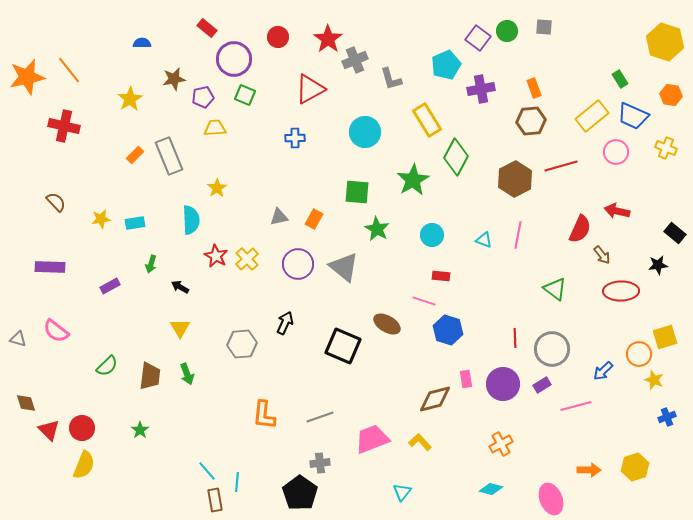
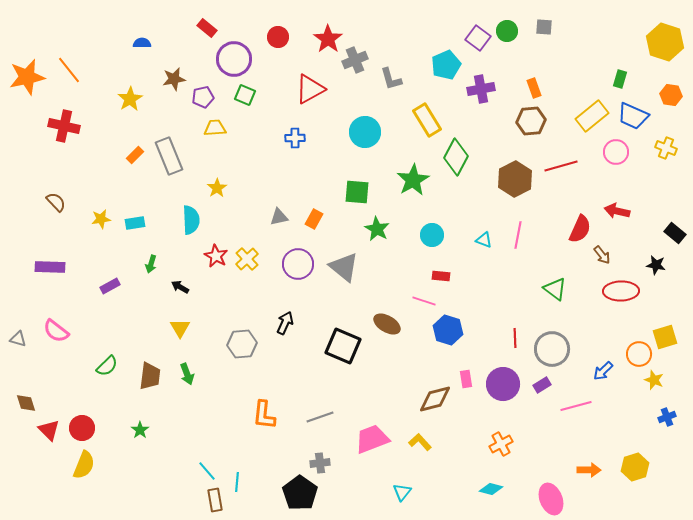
green rectangle at (620, 79): rotated 48 degrees clockwise
black star at (658, 265): moved 2 px left; rotated 18 degrees clockwise
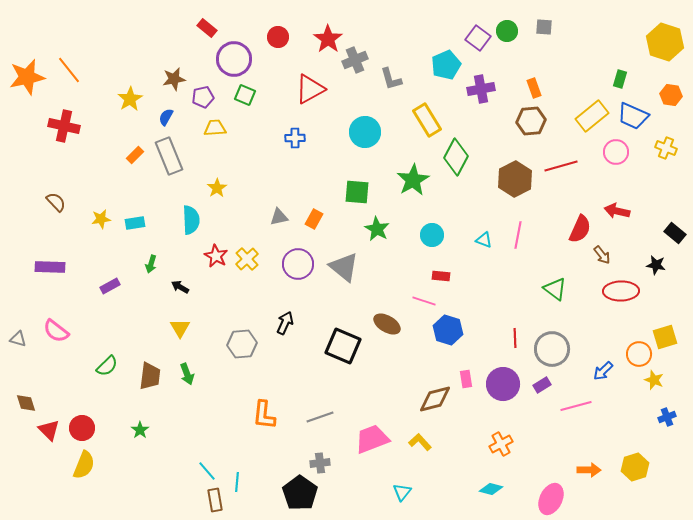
blue semicircle at (142, 43): moved 24 px right, 74 px down; rotated 60 degrees counterclockwise
pink ellipse at (551, 499): rotated 48 degrees clockwise
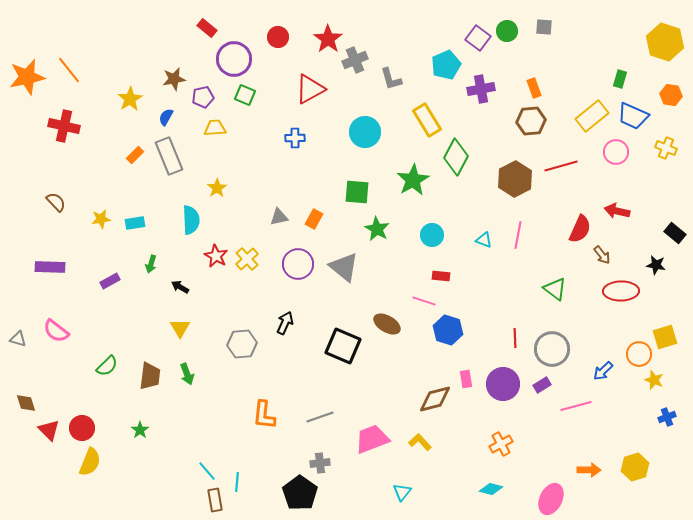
purple rectangle at (110, 286): moved 5 px up
yellow semicircle at (84, 465): moved 6 px right, 3 px up
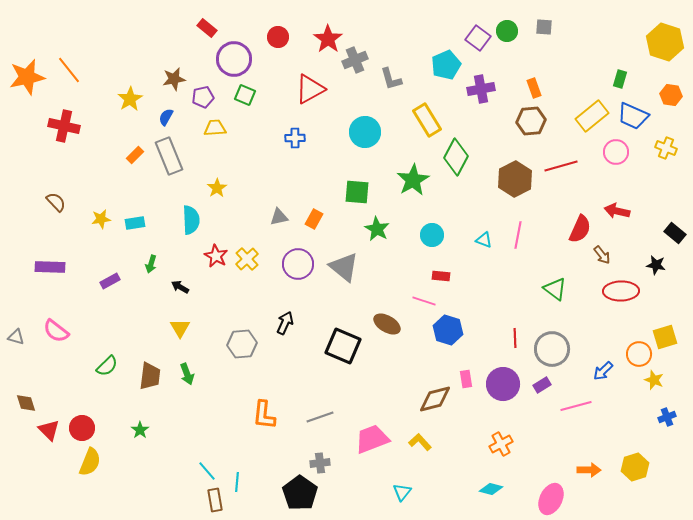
gray triangle at (18, 339): moved 2 px left, 2 px up
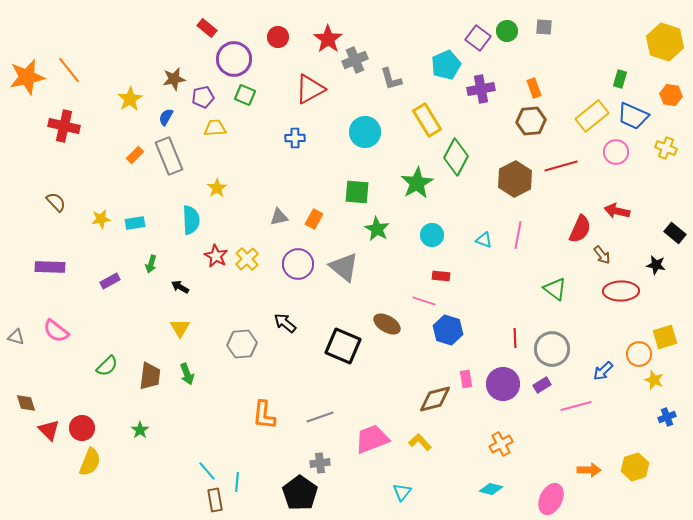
green star at (413, 180): moved 4 px right, 3 px down
black arrow at (285, 323): rotated 75 degrees counterclockwise
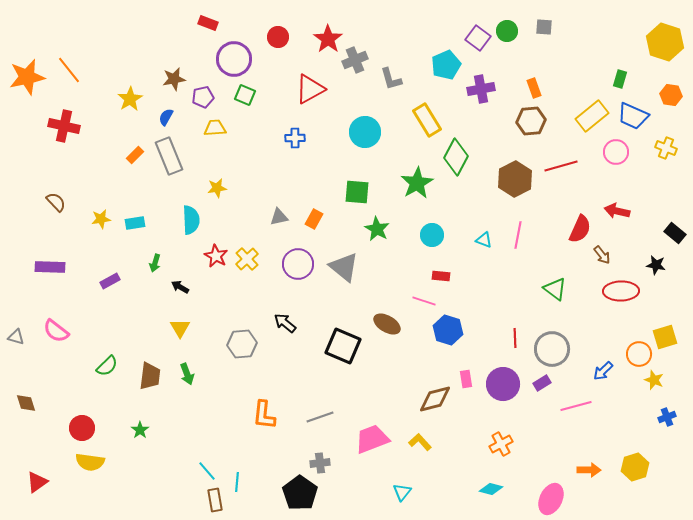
red rectangle at (207, 28): moved 1 px right, 5 px up; rotated 18 degrees counterclockwise
yellow star at (217, 188): rotated 24 degrees clockwise
green arrow at (151, 264): moved 4 px right, 1 px up
purple rectangle at (542, 385): moved 2 px up
red triangle at (49, 430): moved 12 px left, 52 px down; rotated 40 degrees clockwise
yellow semicircle at (90, 462): rotated 76 degrees clockwise
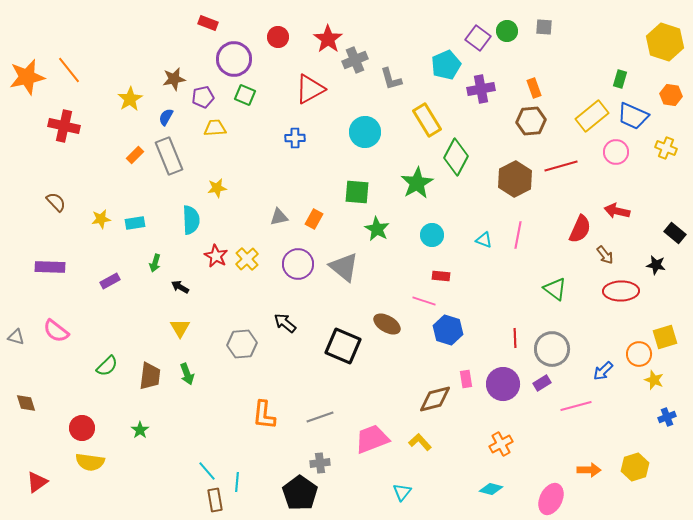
brown arrow at (602, 255): moved 3 px right
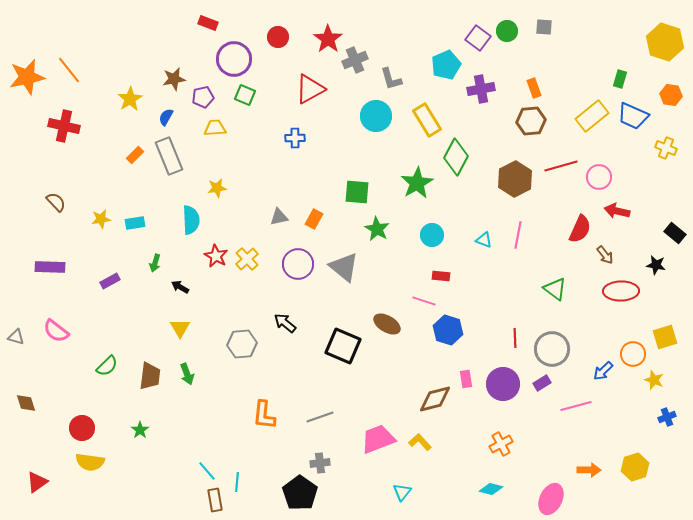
cyan circle at (365, 132): moved 11 px right, 16 px up
pink circle at (616, 152): moved 17 px left, 25 px down
orange circle at (639, 354): moved 6 px left
pink trapezoid at (372, 439): moved 6 px right
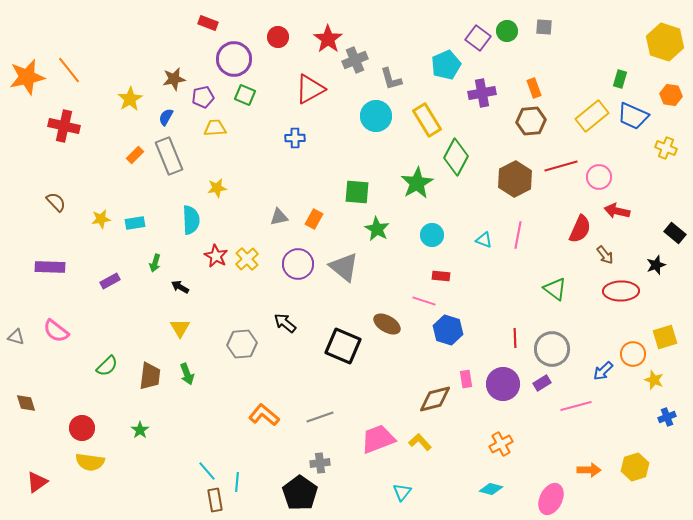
purple cross at (481, 89): moved 1 px right, 4 px down
black star at (656, 265): rotated 30 degrees counterclockwise
orange L-shape at (264, 415): rotated 124 degrees clockwise
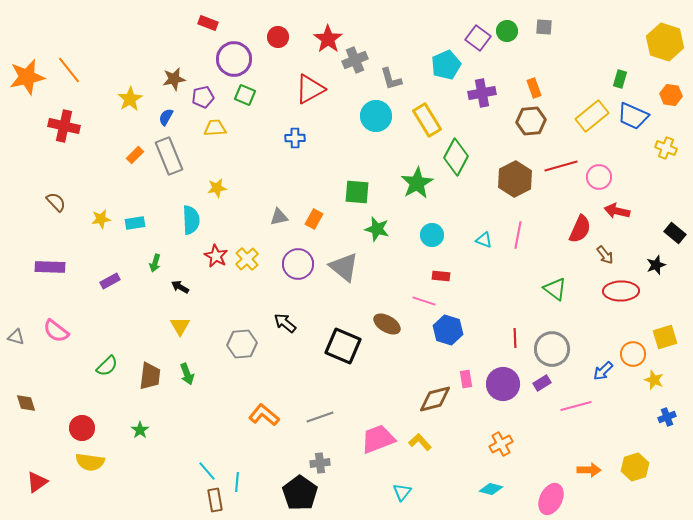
green star at (377, 229): rotated 15 degrees counterclockwise
yellow triangle at (180, 328): moved 2 px up
